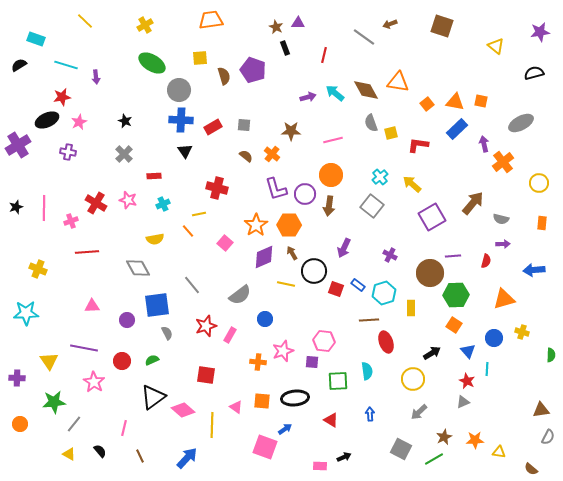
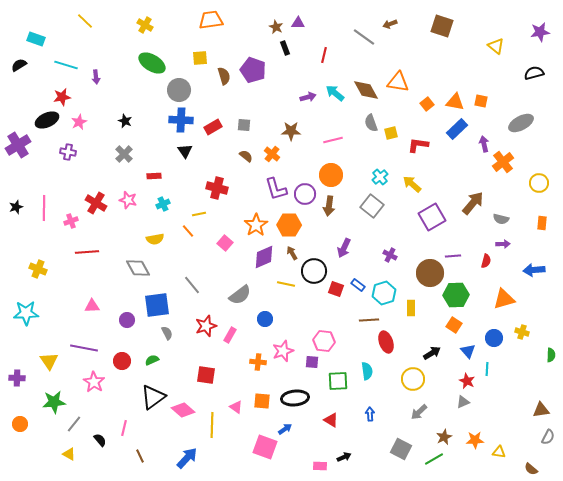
yellow cross at (145, 25): rotated 28 degrees counterclockwise
black semicircle at (100, 451): moved 11 px up
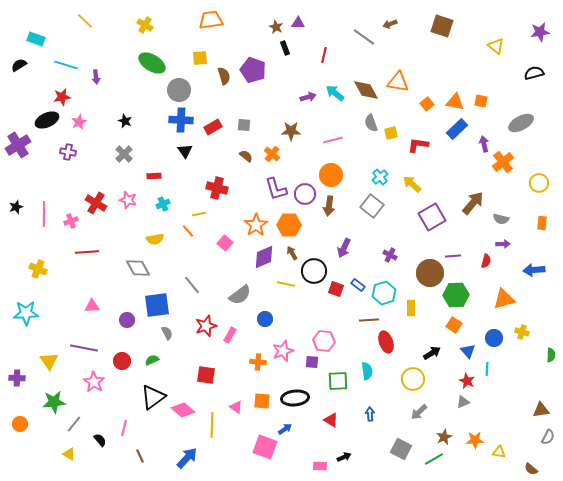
pink line at (44, 208): moved 6 px down
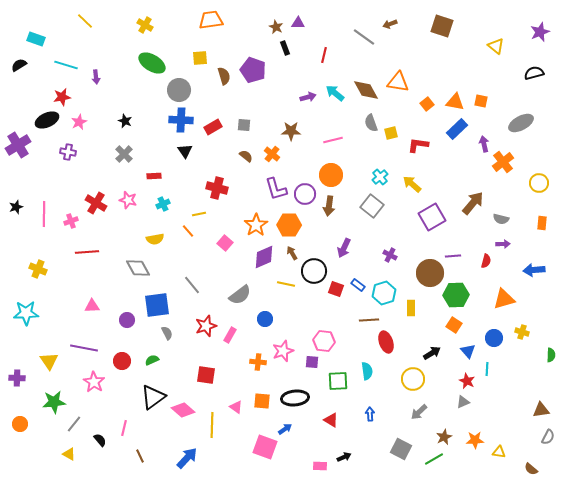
purple star at (540, 32): rotated 12 degrees counterclockwise
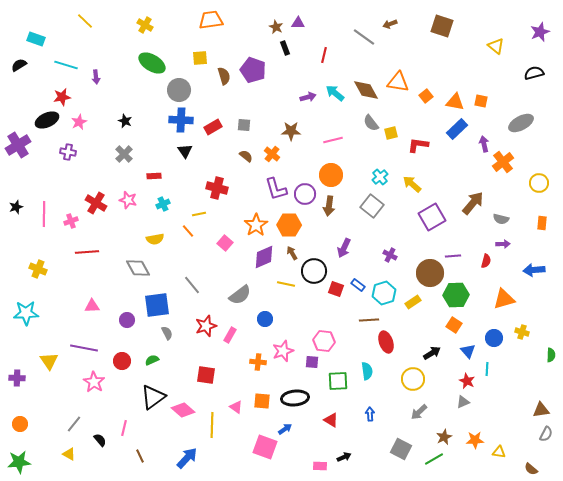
orange square at (427, 104): moved 1 px left, 8 px up
gray semicircle at (371, 123): rotated 18 degrees counterclockwise
yellow rectangle at (411, 308): moved 2 px right, 6 px up; rotated 56 degrees clockwise
green star at (54, 402): moved 35 px left, 60 px down
gray semicircle at (548, 437): moved 2 px left, 3 px up
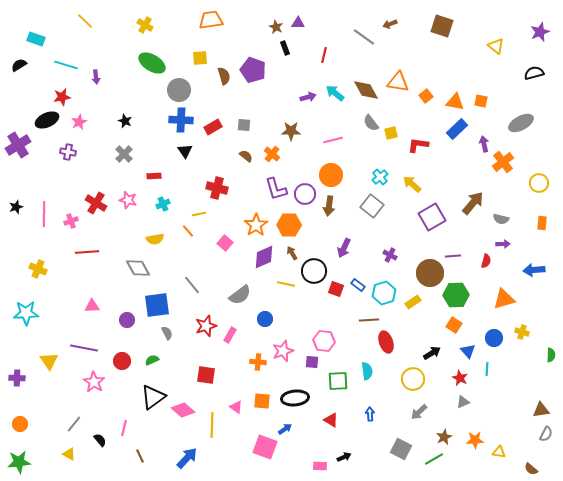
red star at (467, 381): moved 7 px left, 3 px up
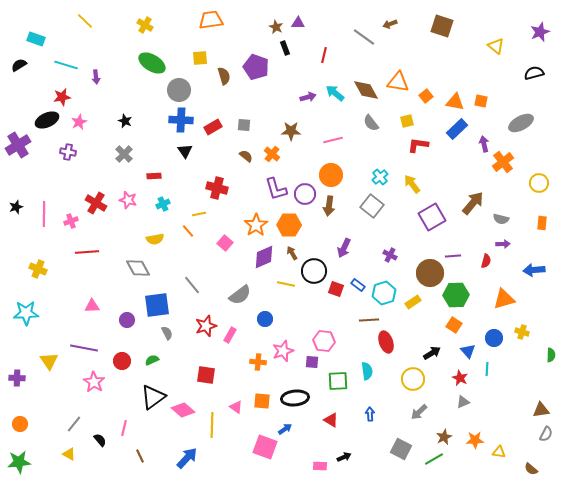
purple pentagon at (253, 70): moved 3 px right, 3 px up
yellow square at (391, 133): moved 16 px right, 12 px up
yellow arrow at (412, 184): rotated 12 degrees clockwise
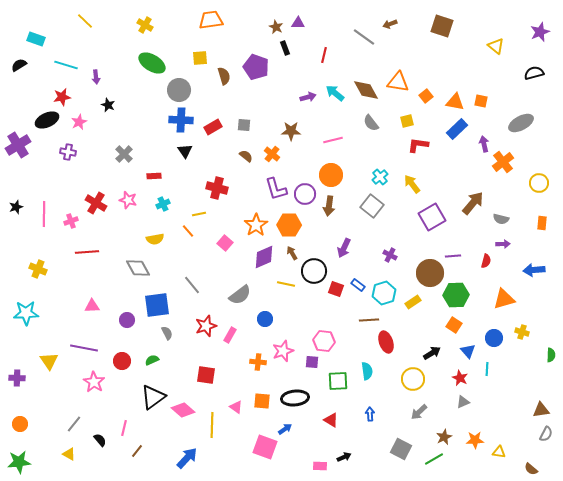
black star at (125, 121): moved 17 px left, 16 px up
brown line at (140, 456): moved 3 px left, 5 px up; rotated 64 degrees clockwise
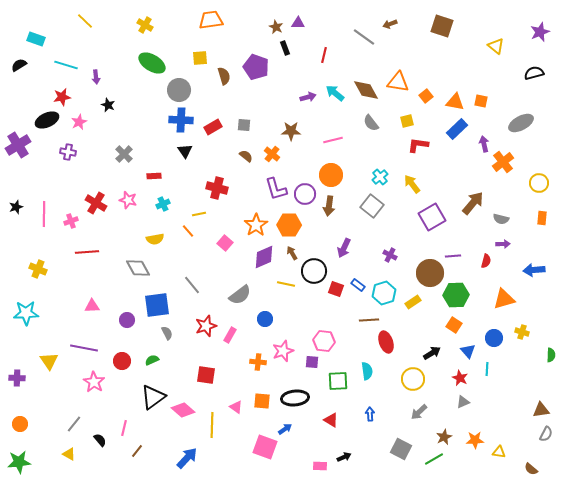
orange rectangle at (542, 223): moved 5 px up
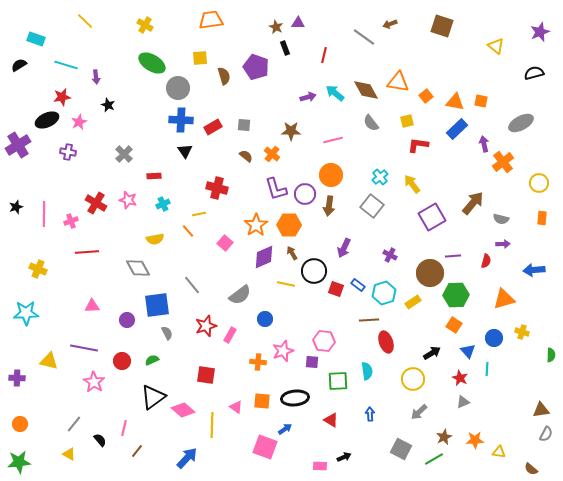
gray circle at (179, 90): moved 1 px left, 2 px up
yellow triangle at (49, 361): rotated 42 degrees counterclockwise
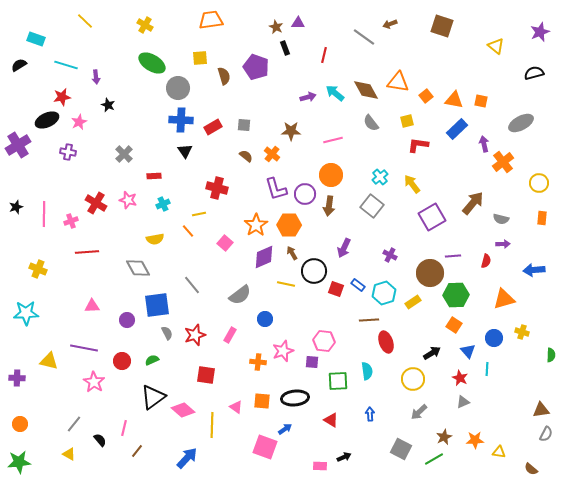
orange triangle at (455, 102): moved 1 px left, 2 px up
red star at (206, 326): moved 11 px left, 9 px down
